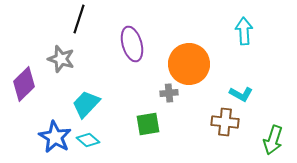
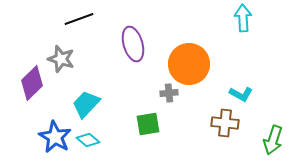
black line: rotated 52 degrees clockwise
cyan arrow: moved 1 px left, 13 px up
purple ellipse: moved 1 px right
purple diamond: moved 8 px right, 1 px up
brown cross: moved 1 px down
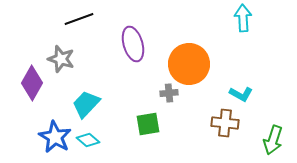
purple diamond: rotated 16 degrees counterclockwise
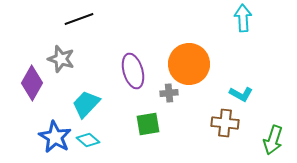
purple ellipse: moved 27 px down
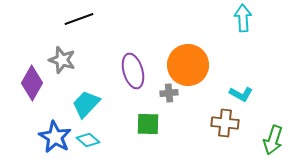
gray star: moved 1 px right, 1 px down
orange circle: moved 1 px left, 1 px down
green square: rotated 10 degrees clockwise
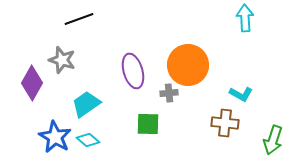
cyan arrow: moved 2 px right
cyan trapezoid: rotated 12 degrees clockwise
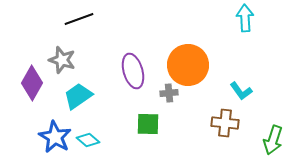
cyan L-shape: moved 3 px up; rotated 25 degrees clockwise
cyan trapezoid: moved 8 px left, 8 px up
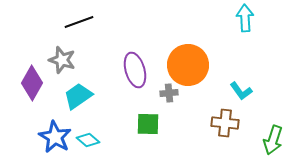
black line: moved 3 px down
purple ellipse: moved 2 px right, 1 px up
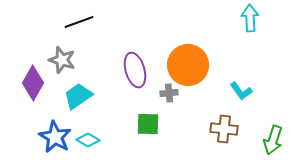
cyan arrow: moved 5 px right
purple diamond: moved 1 px right
brown cross: moved 1 px left, 6 px down
cyan diamond: rotated 10 degrees counterclockwise
